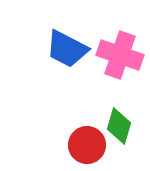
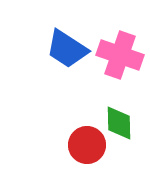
blue trapezoid: rotated 6 degrees clockwise
green diamond: moved 3 px up; rotated 18 degrees counterclockwise
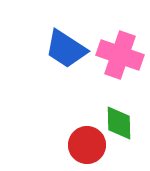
blue trapezoid: moved 1 px left
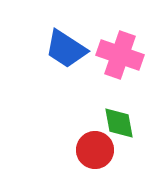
green diamond: rotated 9 degrees counterclockwise
red circle: moved 8 px right, 5 px down
